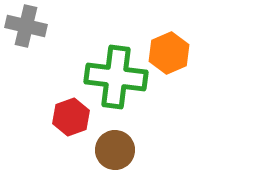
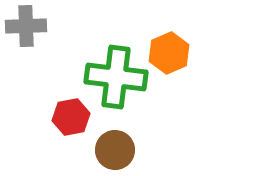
gray cross: rotated 15 degrees counterclockwise
red hexagon: rotated 9 degrees clockwise
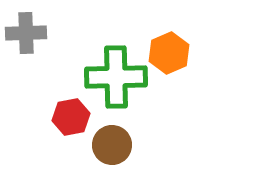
gray cross: moved 7 px down
green cross: rotated 8 degrees counterclockwise
brown circle: moved 3 px left, 5 px up
